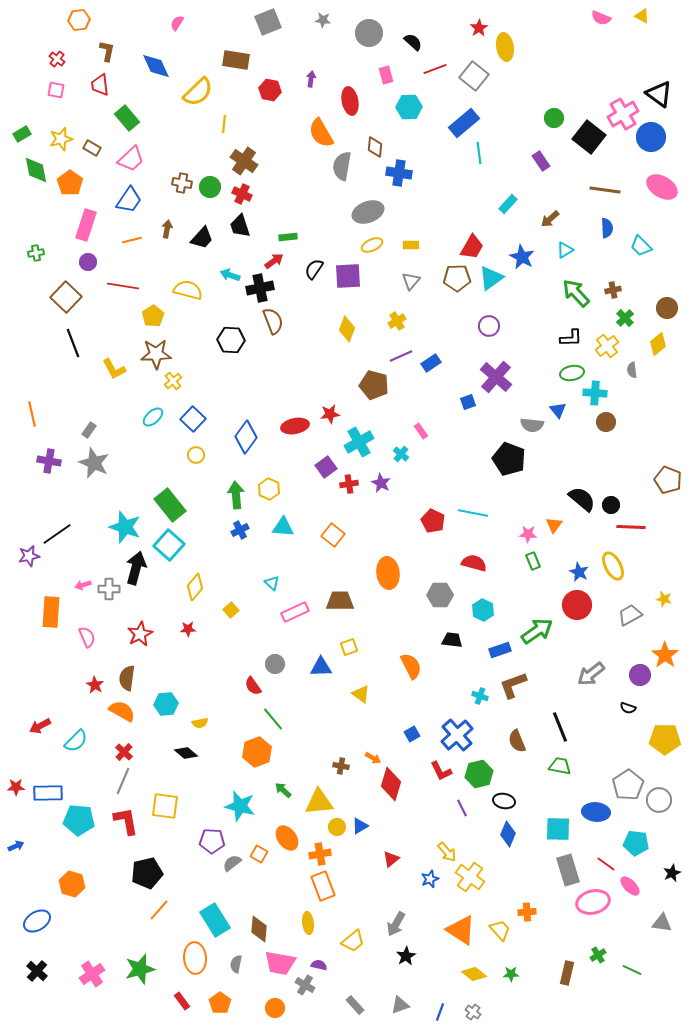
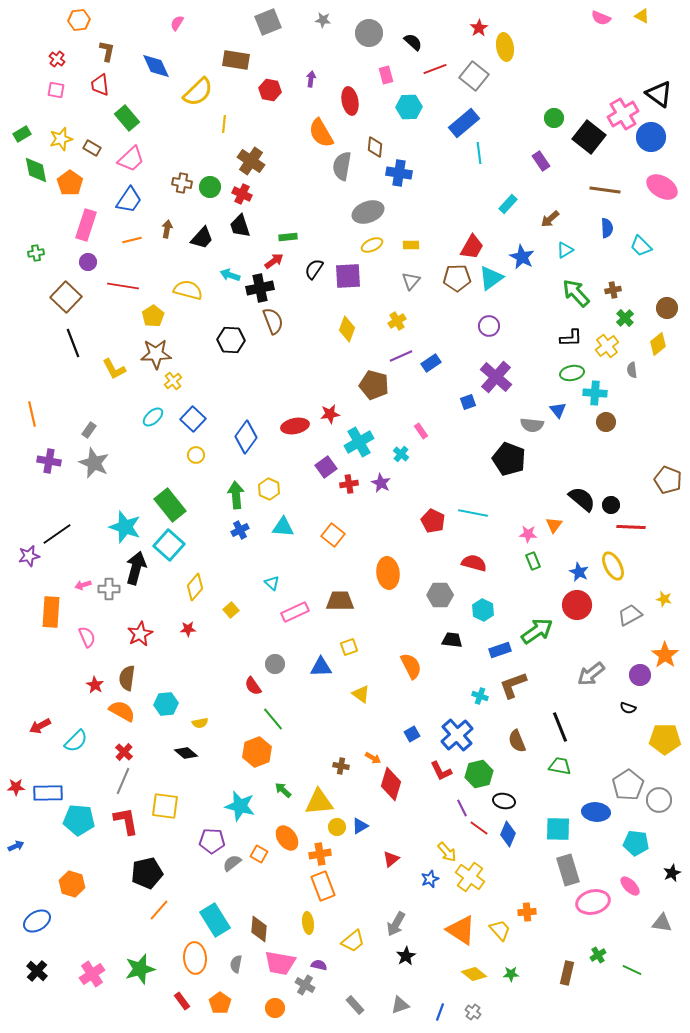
brown cross at (244, 161): moved 7 px right
red line at (606, 864): moved 127 px left, 36 px up
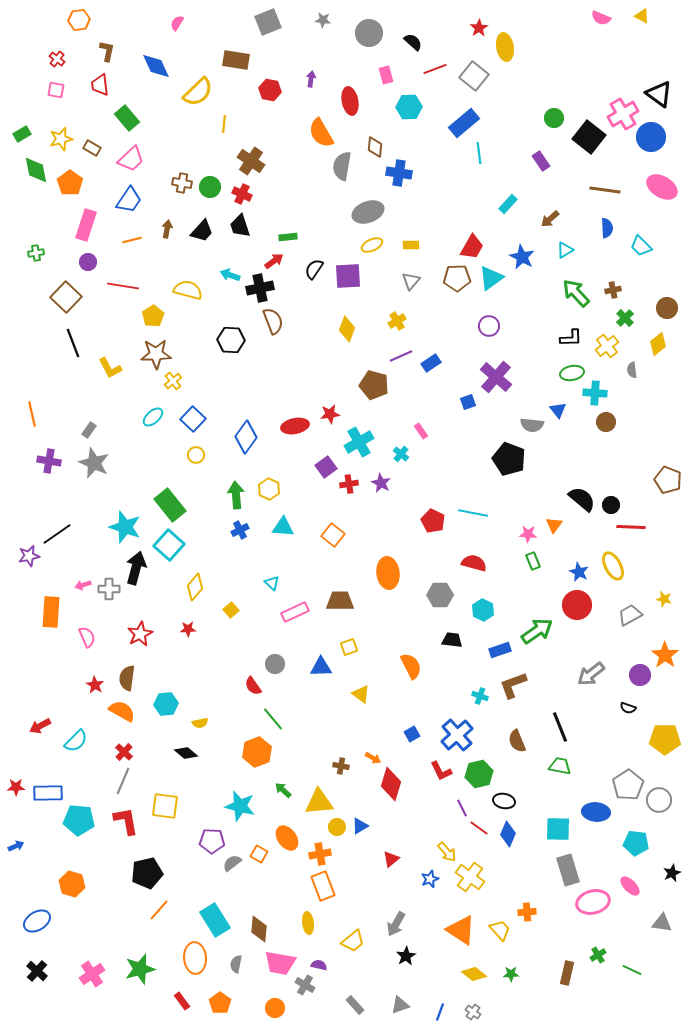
black trapezoid at (202, 238): moved 7 px up
yellow L-shape at (114, 369): moved 4 px left, 1 px up
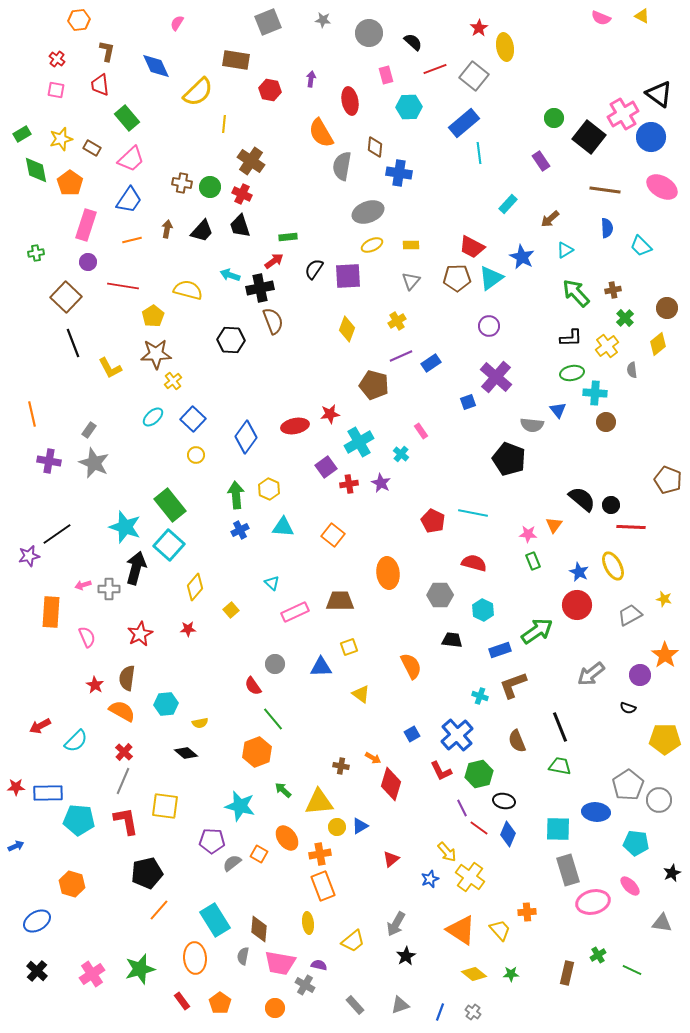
red trapezoid at (472, 247): rotated 88 degrees clockwise
gray semicircle at (236, 964): moved 7 px right, 8 px up
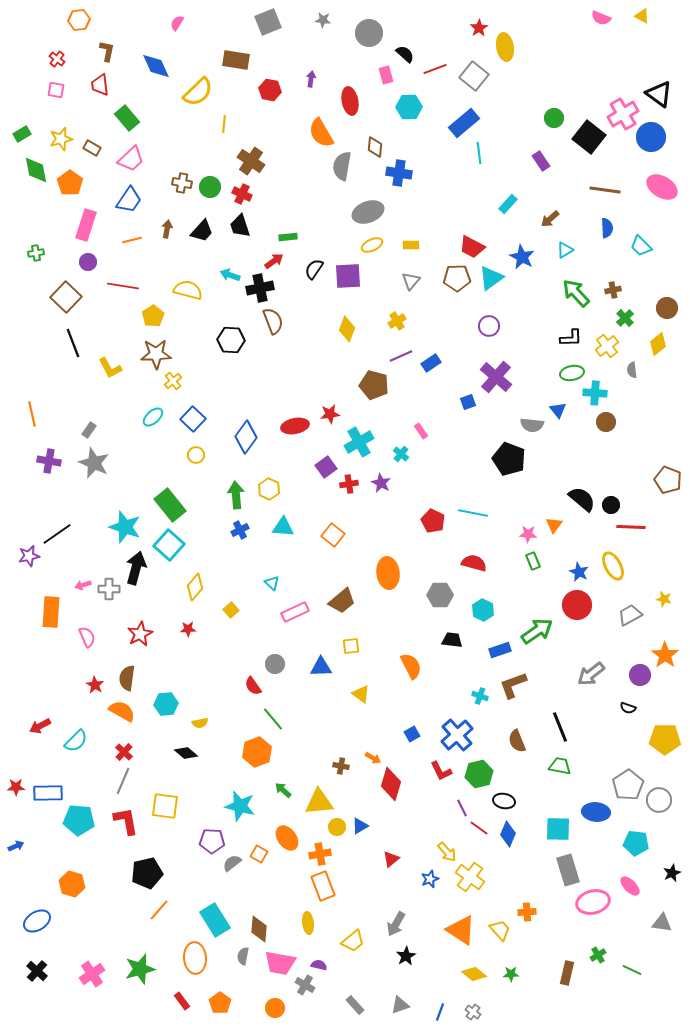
black semicircle at (413, 42): moved 8 px left, 12 px down
brown trapezoid at (340, 601): moved 2 px right; rotated 140 degrees clockwise
yellow square at (349, 647): moved 2 px right, 1 px up; rotated 12 degrees clockwise
